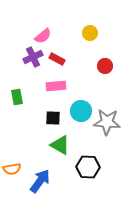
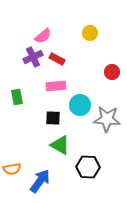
red circle: moved 7 px right, 6 px down
cyan circle: moved 1 px left, 6 px up
gray star: moved 3 px up
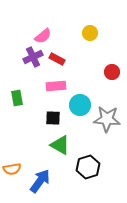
green rectangle: moved 1 px down
black hexagon: rotated 20 degrees counterclockwise
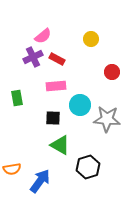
yellow circle: moved 1 px right, 6 px down
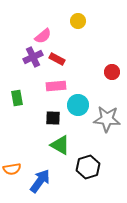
yellow circle: moved 13 px left, 18 px up
cyan circle: moved 2 px left
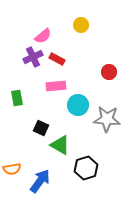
yellow circle: moved 3 px right, 4 px down
red circle: moved 3 px left
black square: moved 12 px left, 10 px down; rotated 21 degrees clockwise
black hexagon: moved 2 px left, 1 px down
